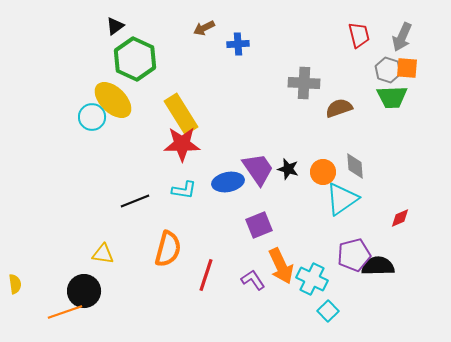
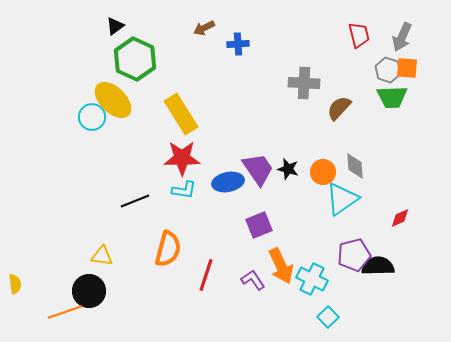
brown semicircle: rotated 28 degrees counterclockwise
red star: moved 14 px down
yellow triangle: moved 1 px left, 2 px down
black circle: moved 5 px right
cyan square: moved 6 px down
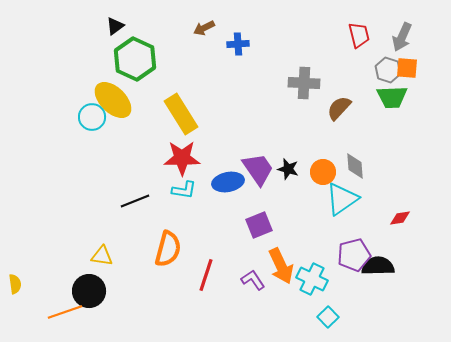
red diamond: rotated 15 degrees clockwise
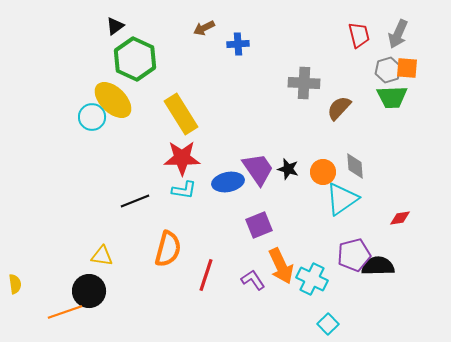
gray arrow: moved 4 px left, 3 px up
gray hexagon: rotated 25 degrees clockwise
cyan square: moved 7 px down
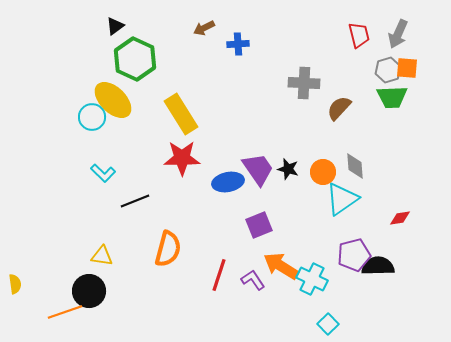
cyan L-shape: moved 81 px left, 17 px up; rotated 35 degrees clockwise
orange arrow: rotated 147 degrees clockwise
red line: moved 13 px right
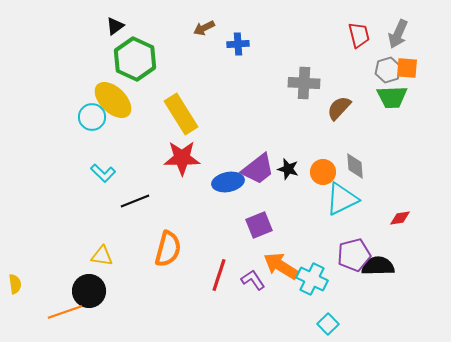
purple trapezoid: rotated 87 degrees clockwise
cyan triangle: rotated 9 degrees clockwise
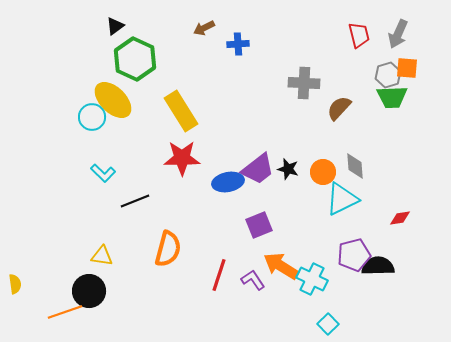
gray hexagon: moved 5 px down
yellow rectangle: moved 3 px up
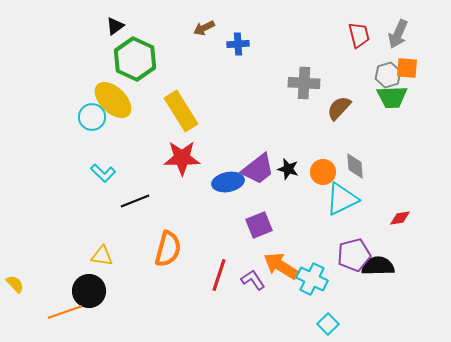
yellow semicircle: rotated 36 degrees counterclockwise
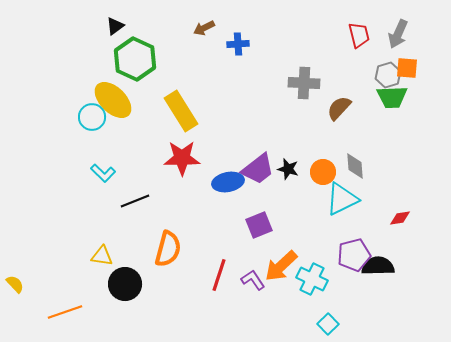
orange arrow: rotated 75 degrees counterclockwise
black circle: moved 36 px right, 7 px up
